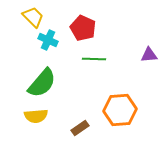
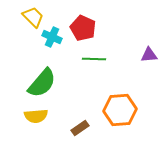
cyan cross: moved 4 px right, 3 px up
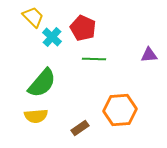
cyan cross: rotated 18 degrees clockwise
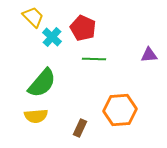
brown rectangle: rotated 30 degrees counterclockwise
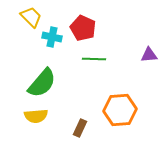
yellow trapezoid: moved 2 px left
cyan cross: rotated 30 degrees counterclockwise
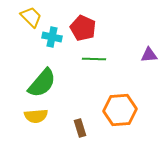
brown rectangle: rotated 42 degrees counterclockwise
